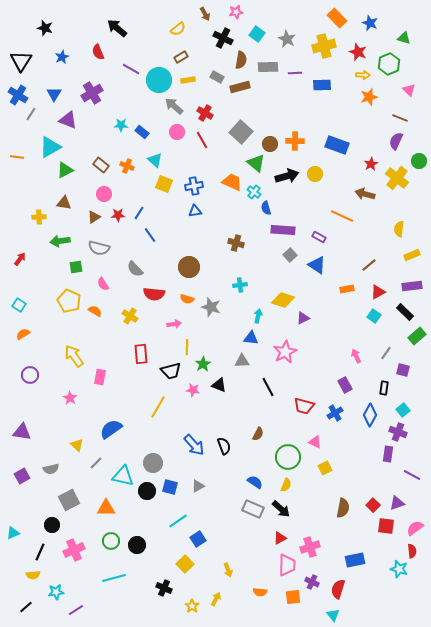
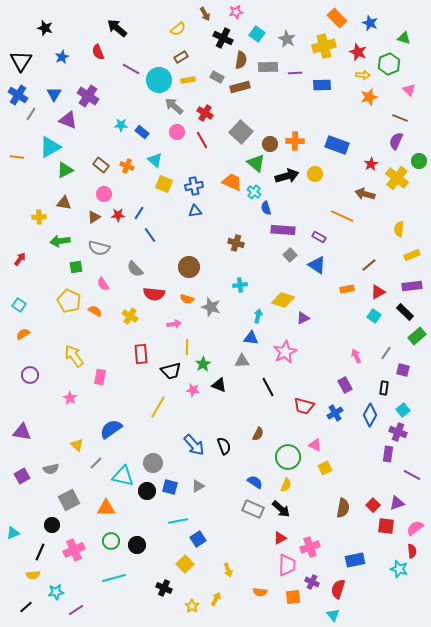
purple cross at (92, 93): moved 4 px left, 3 px down; rotated 25 degrees counterclockwise
pink triangle at (315, 442): moved 3 px down
cyan line at (178, 521): rotated 24 degrees clockwise
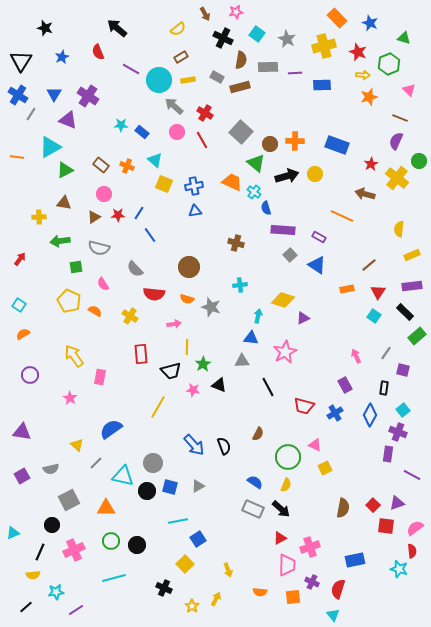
red triangle at (378, 292): rotated 28 degrees counterclockwise
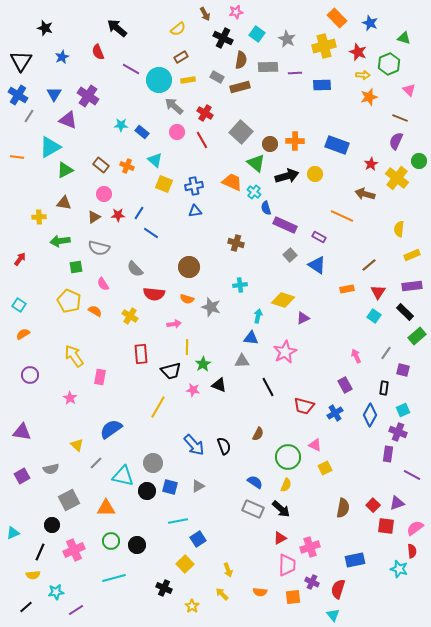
gray line at (31, 114): moved 2 px left, 2 px down
purple rectangle at (283, 230): moved 2 px right, 5 px up; rotated 20 degrees clockwise
blue line at (150, 235): moved 1 px right, 2 px up; rotated 21 degrees counterclockwise
cyan square at (403, 410): rotated 16 degrees clockwise
yellow arrow at (216, 599): moved 6 px right, 5 px up; rotated 72 degrees counterclockwise
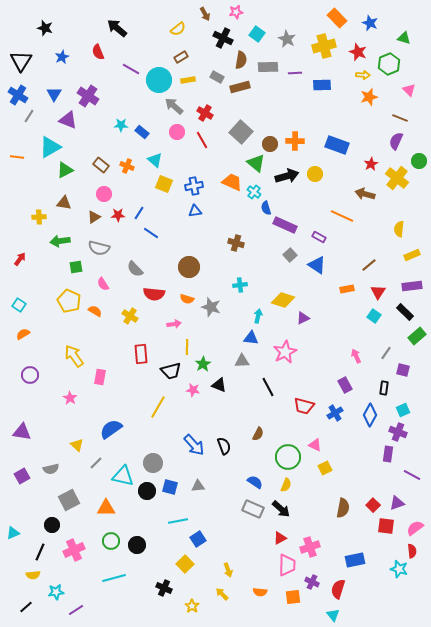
gray triangle at (198, 486): rotated 24 degrees clockwise
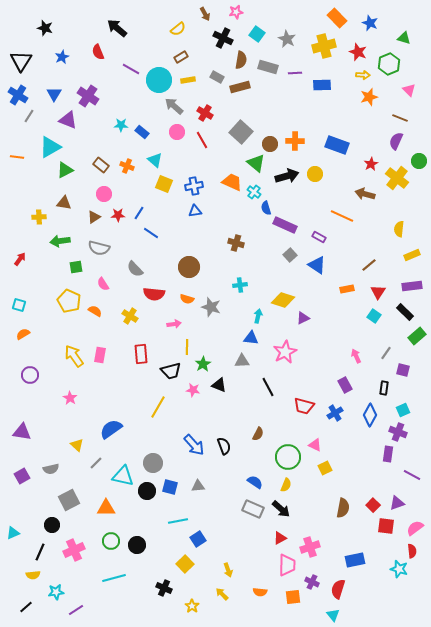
gray rectangle at (268, 67): rotated 18 degrees clockwise
cyan square at (19, 305): rotated 16 degrees counterclockwise
pink rectangle at (100, 377): moved 22 px up
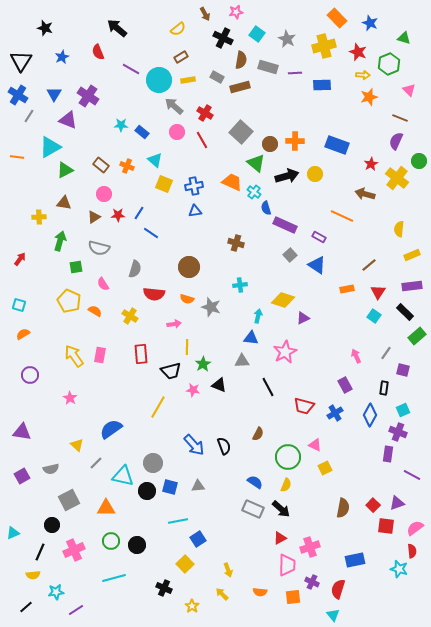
green arrow at (60, 241): rotated 114 degrees clockwise
gray semicircle at (135, 269): rotated 120 degrees counterclockwise
